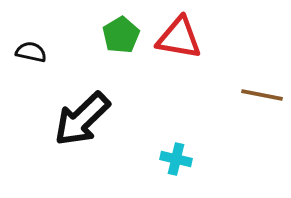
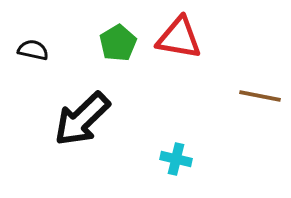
green pentagon: moved 3 px left, 8 px down
black semicircle: moved 2 px right, 2 px up
brown line: moved 2 px left, 1 px down
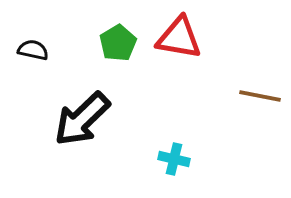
cyan cross: moved 2 px left
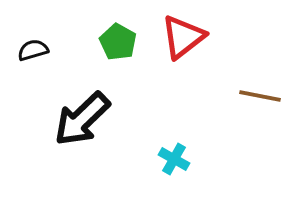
red triangle: moved 4 px right, 1 px up; rotated 48 degrees counterclockwise
green pentagon: moved 1 px up; rotated 12 degrees counterclockwise
black semicircle: rotated 28 degrees counterclockwise
cyan cross: rotated 16 degrees clockwise
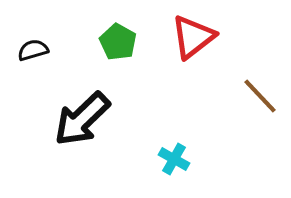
red triangle: moved 10 px right
brown line: rotated 36 degrees clockwise
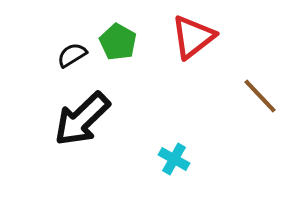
black semicircle: moved 39 px right, 5 px down; rotated 16 degrees counterclockwise
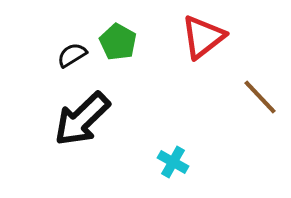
red triangle: moved 10 px right
brown line: moved 1 px down
cyan cross: moved 1 px left, 3 px down
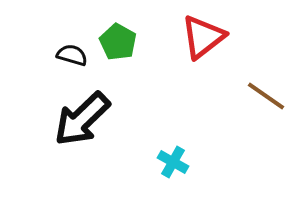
black semicircle: rotated 48 degrees clockwise
brown line: moved 6 px right, 1 px up; rotated 12 degrees counterclockwise
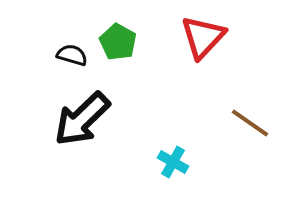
red triangle: rotated 9 degrees counterclockwise
brown line: moved 16 px left, 27 px down
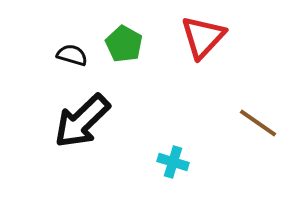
green pentagon: moved 6 px right, 2 px down
black arrow: moved 2 px down
brown line: moved 8 px right
cyan cross: rotated 12 degrees counterclockwise
